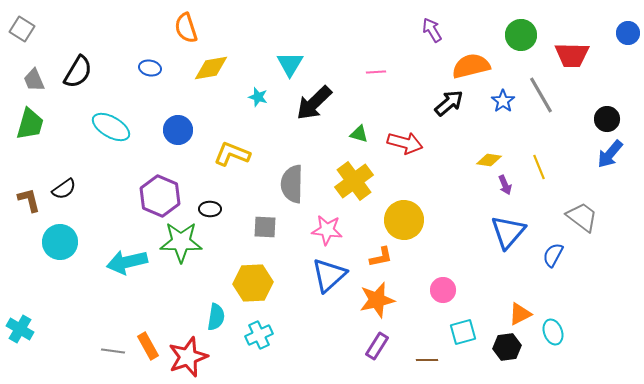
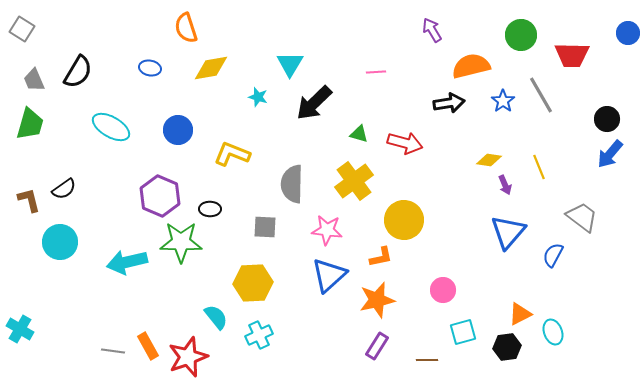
black arrow at (449, 103): rotated 32 degrees clockwise
cyan semicircle at (216, 317): rotated 48 degrees counterclockwise
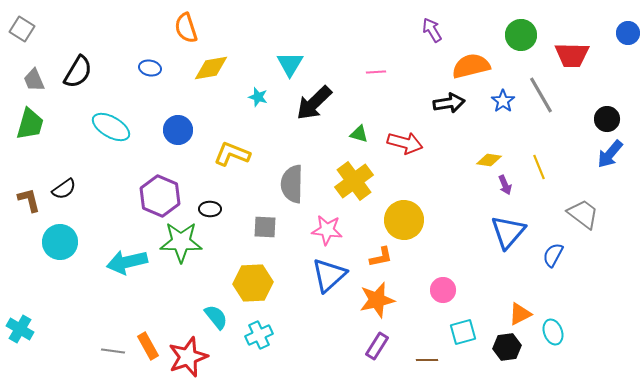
gray trapezoid at (582, 217): moved 1 px right, 3 px up
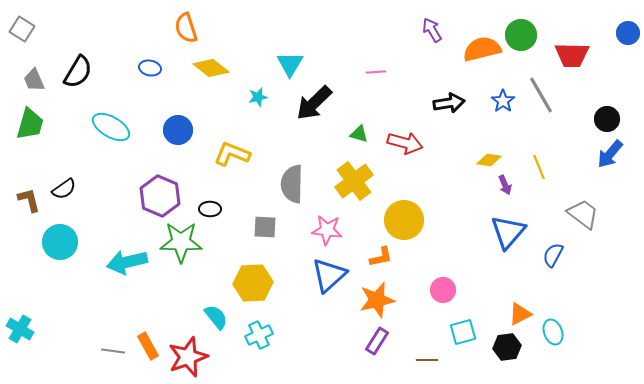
orange semicircle at (471, 66): moved 11 px right, 17 px up
yellow diamond at (211, 68): rotated 48 degrees clockwise
cyan star at (258, 97): rotated 30 degrees counterclockwise
purple rectangle at (377, 346): moved 5 px up
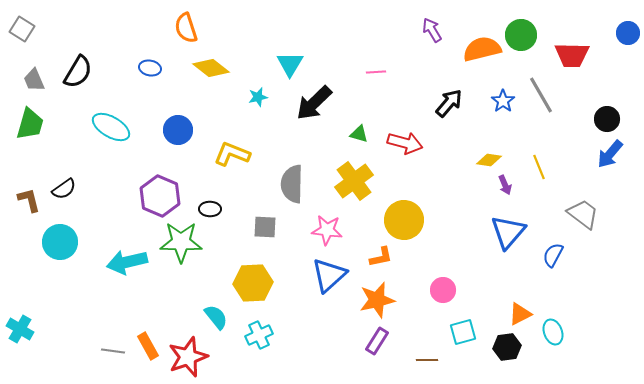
black arrow at (449, 103): rotated 40 degrees counterclockwise
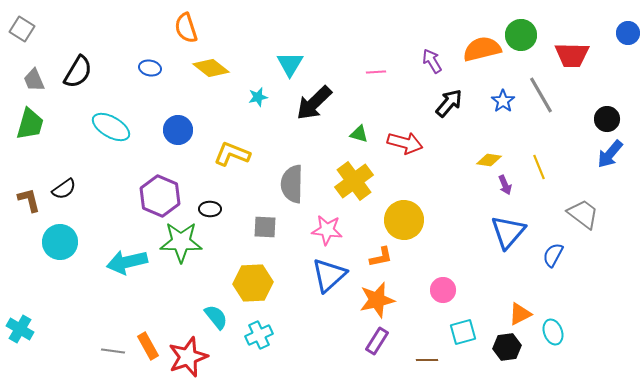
purple arrow at (432, 30): moved 31 px down
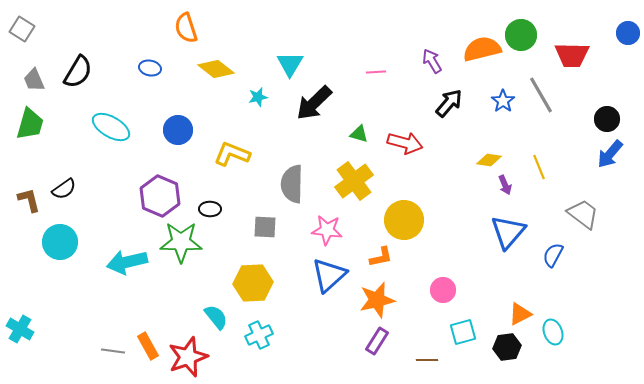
yellow diamond at (211, 68): moved 5 px right, 1 px down
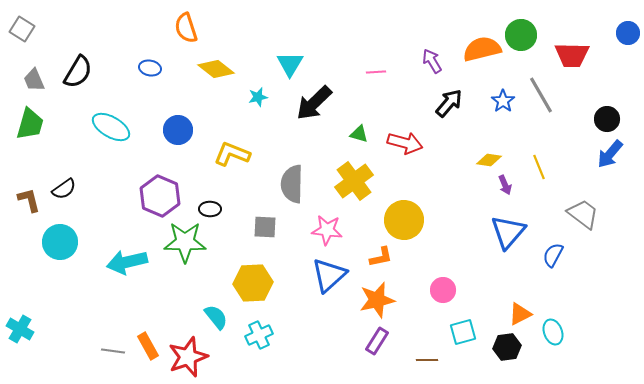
green star at (181, 242): moved 4 px right
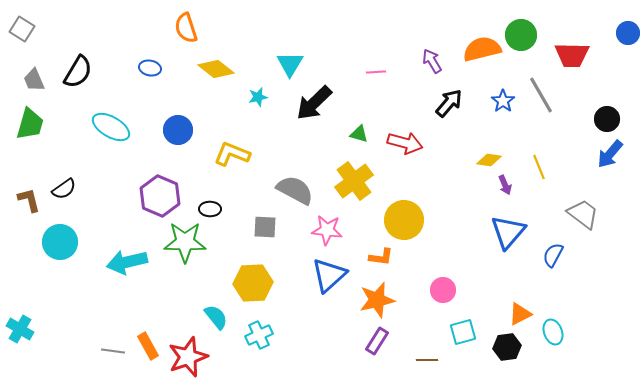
gray semicircle at (292, 184): moved 3 px right, 6 px down; rotated 117 degrees clockwise
orange L-shape at (381, 257): rotated 20 degrees clockwise
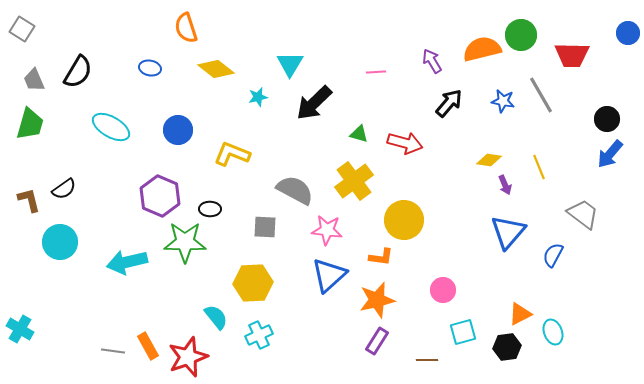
blue star at (503, 101): rotated 25 degrees counterclockwise
